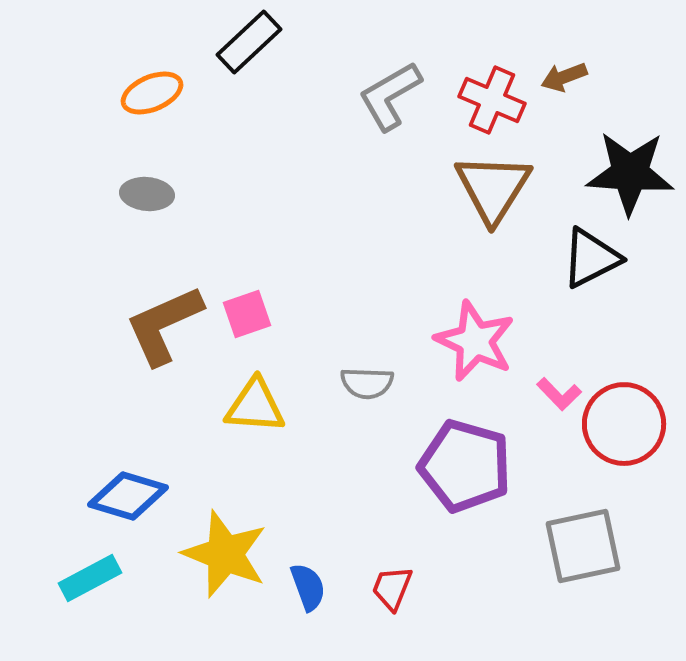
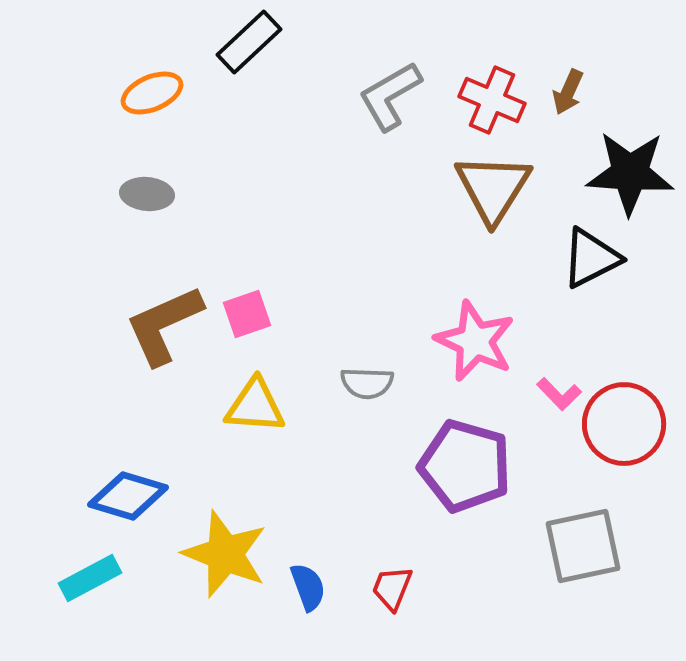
brown arrow: moved 4 px right, 15 px down; rotated 45 degrees counterclockwise
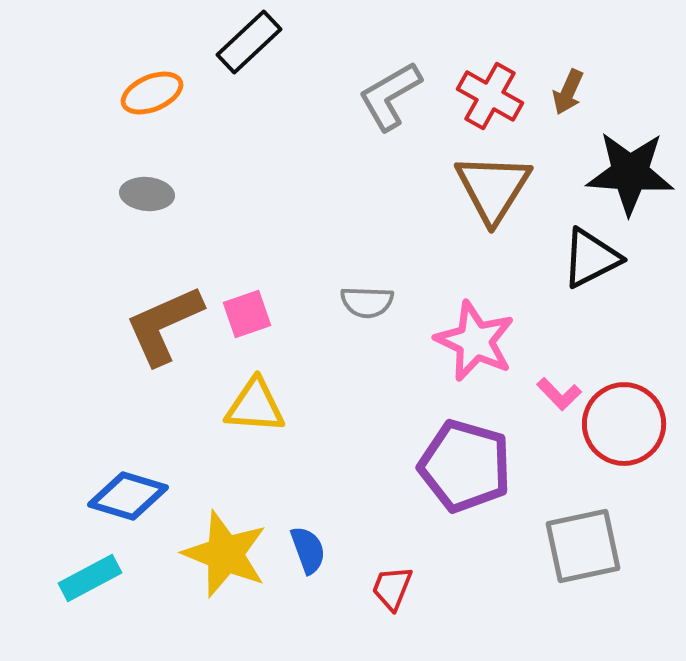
red cross: moved 2 px left, 4 px up; rotated 6 degrees clockwise
gray semicircle: moved 81 px up
blue semicircle: moved 37 px up
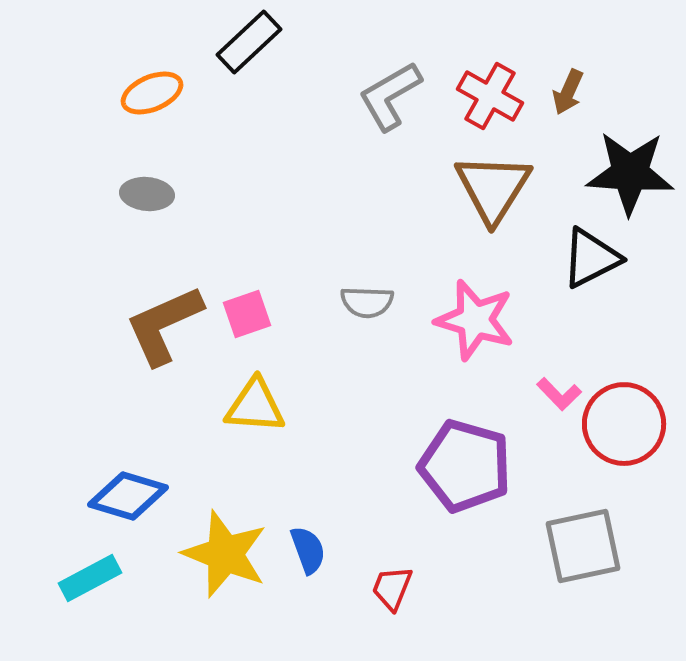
pink star: moved 21 px up; rotated 8 degrees counterclockwise
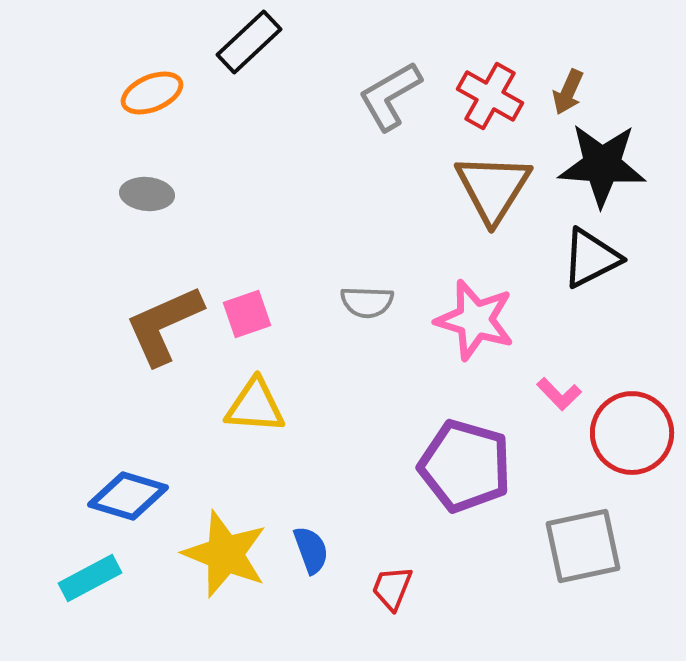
black star: moved 28 px left, 8 px up
red circle: moved 8 px right, 9 px down
blue semicircle: moved 3 px right
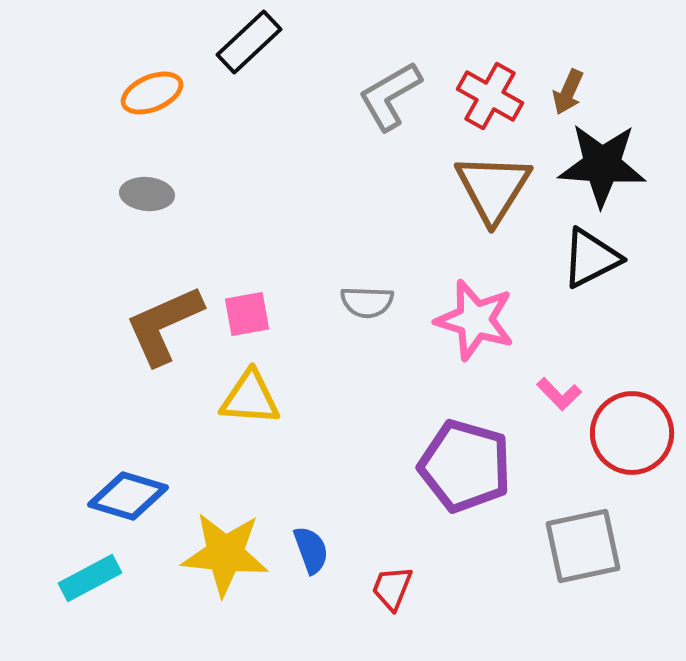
pink square: rotated 9 degrees clockwise
yellow triangle: moved 5 px left, 8 px up
yellow star: rotated 16 degrees counterclockwise
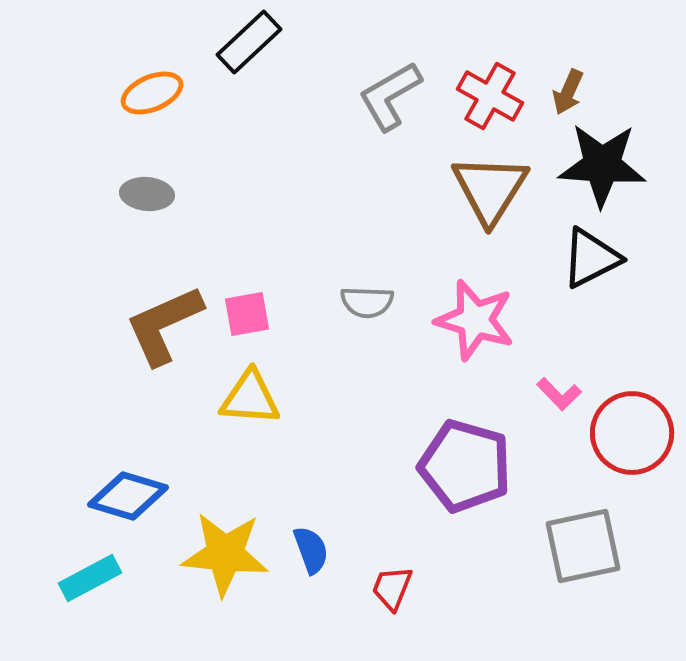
brown triangle: moved 3 px left, 1 px down
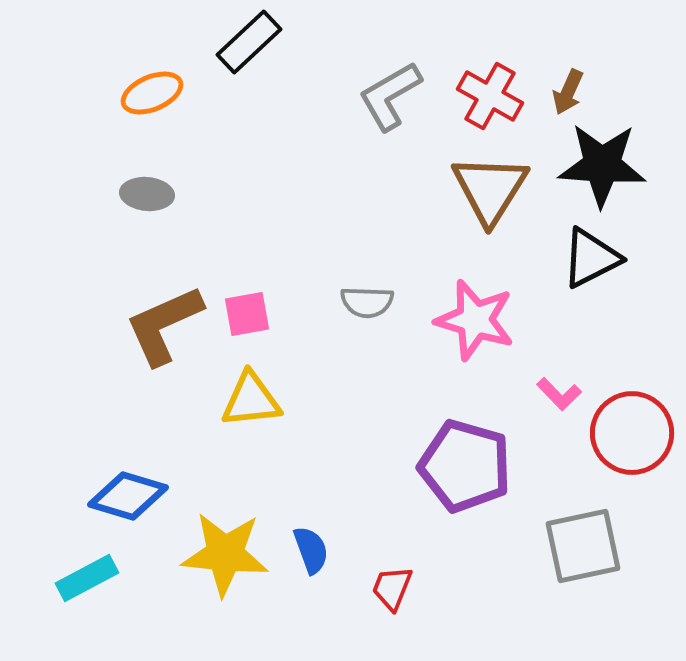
yellow triangle: moved 1 px right, 2 px down; rotated 10 degrees counterclockwise
cyan rectangle: moved 3 px left
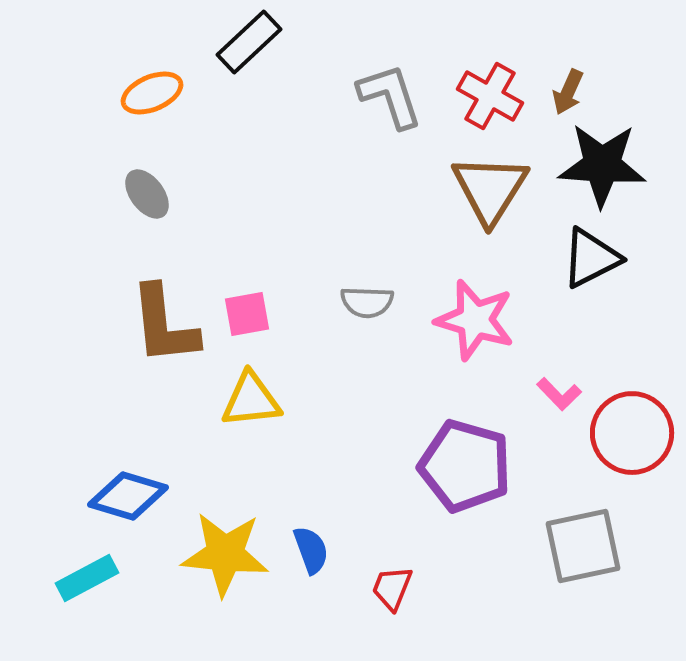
gray L-shape: rotated 102 degrees clockwise
gray ellipse: rotated 48 degrees clockwise
brown L-shape: rotated 72 degrees counterclockwise
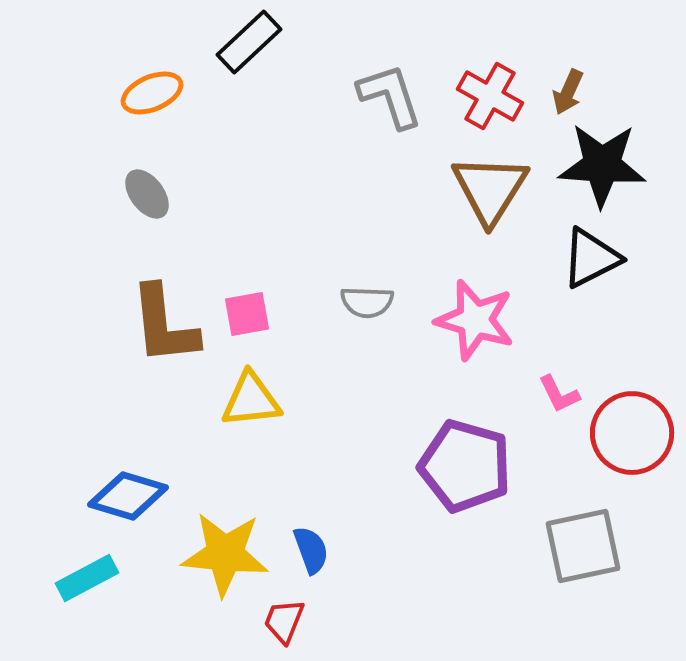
pink L-shape: rotated 18 degrees clockwise
red trapezoid: moved 108 px left, 33 px down
